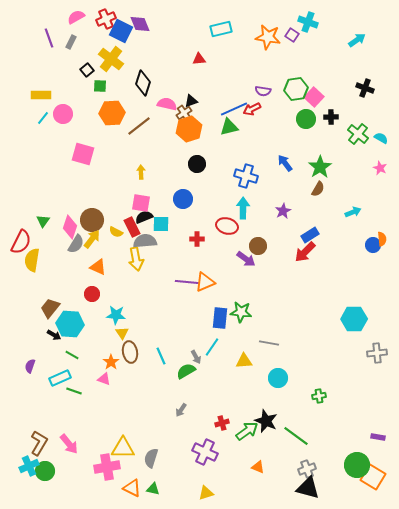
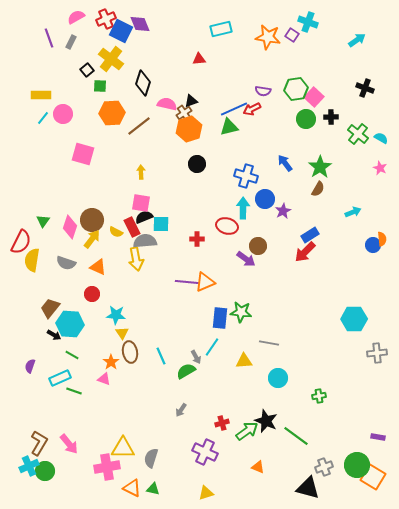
blue circle at (183, 199): moved 82 px right
gray semicircle at (76, 244): moved 10 px left, 19 px down; rotated 78 degrees clockwise
gray cross at (307, 469): moved 17 px right, 2 px up
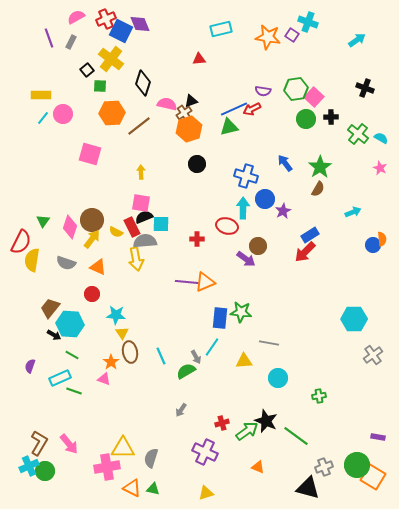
pink square at (83, 154): moved 7 px right
gray cross at (377, 353): moved 4 px left, 2 px down; rotated 30 degrees counterclockwise
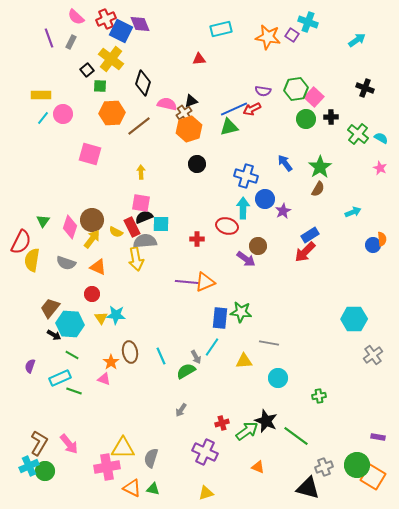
pink semicircle at (76, 17): rotated 108 degrees counterclockwise
yellow triangle at (122, 333): moved 21 px left, 15 px up
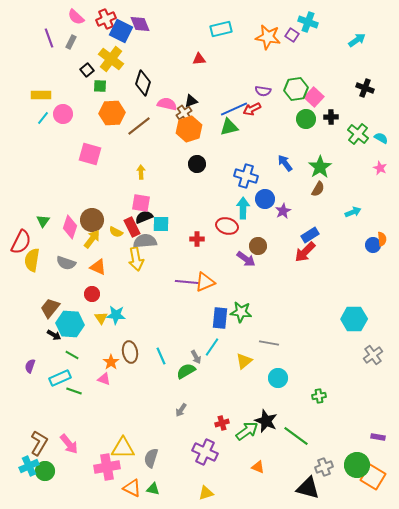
yellow triangle at (244, 361): rotated 36 degrees counterclockwise
